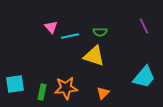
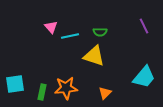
orange triangle: moved 2 px right
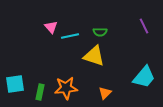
green rectangle: moved 2 px left
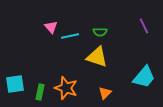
yellow triangle: moved 3 px right, 1 px down
orange star: rotated 25 degrees clockwise
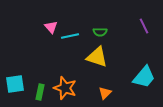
orange star: moved 1 px left
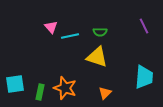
cyan trapezoid: rotated 35 degrees counterclockwise
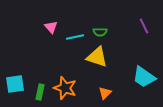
cyan line: moved 5 px right, 1 px down
cyan trapezoid: rotated 120 degrees clockwise
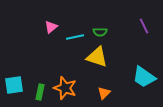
pink triangle: rotated 32 degrees clockwise
cyan square: moved 1 px left, 1 px down
orange triangle: moved 1 px left
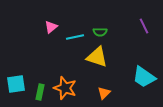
cyan square: moved 2 px right, 1 px up
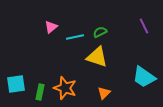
green semicircle: rotated 152 degrees clockwise
